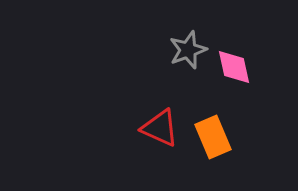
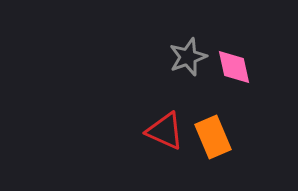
gray star: moved 7 px down
red triangle: moved 5 px right, 3 px down
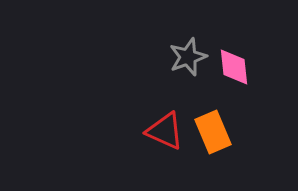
pink diamond: rotated 6 degrees clockwise
orange rectangle: moved 5 px up
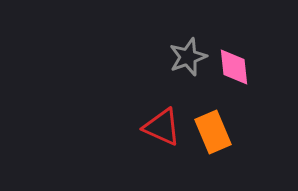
red triangle: moved 3 px left, 4 px up
